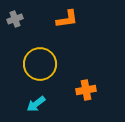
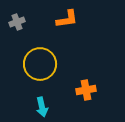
gray cross: moved 2 px right, 3 px down
cyan arrow: moved 6 px right, 3 px down; rotated 66 degrees counterclockwise
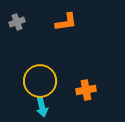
orange L-shape: moved 1 px left, 3 px down
yellow circle: moved 17 px down
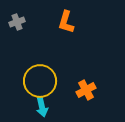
orange L-shape: rotated 115 degrees clockwise
orange cross: rotated 18 degrees counterclockwise
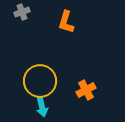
gray cross: moved 5 px right, 10 px up
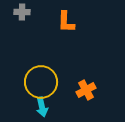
gray cross: rotated 21 degrees clockwise
orange L-shape: rotated 15 degrees counterclockwise
yellow circle: moved 1 px right, 1 px down
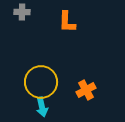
orange L-shape: moved 1 px right
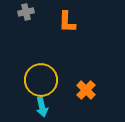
gray cross: moved 4 px right; rotated 14 degrees counterclockwise
yellow circle: moved 2 px up
orange cross: rotated 18 degrees counterclockwise
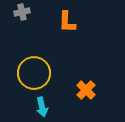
gray cross: moved 4 px left
yellow circle: moved 7 px left, 7 px up
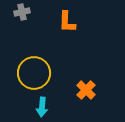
cyan arrow: rotated 18 degrees clockwise
